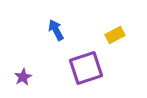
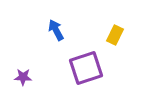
yellow rectangle: rotated 36 degrees counterclockwise
purple star: rotated 30 degrees clockwise
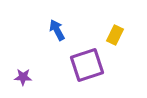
blue arrow: moved 1 px right
purple square: moved 1 px right, 3 px up
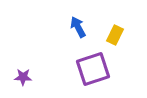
blue arrow: moved 21 px right, 3 px up
purple square: moved 6 px right, 4 px down
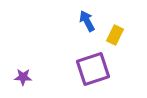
blue arrow: moved 9 px right, 6 px up
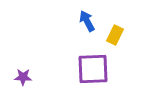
purple square: rotated 16 degrees clockwise
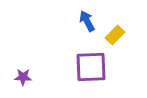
yellow rectangle: rotated 18 degrees clockwise
purple square: moved 2 px left, 2 px up
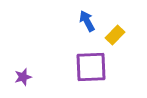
purple star: rotated 18 degrees counterclockwise
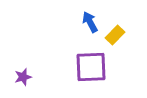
blue arrow: moved 3 px right, 1 px down
